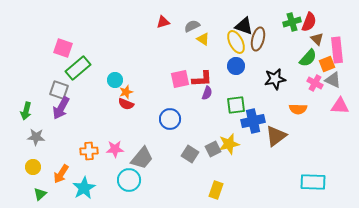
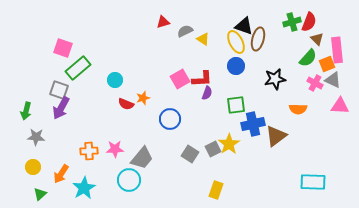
gray semicircle at (192, 26): moved 7 px left, 5 px down
pink square at (180, 79): rotated 18 degrees counterclockwise
orange star at (126, 92): moved 17 px right, 6 px down
blue cross at (253, 121): moved 3 px down
yellow star at (229, 144): rotated 20 degrees counterclockwise
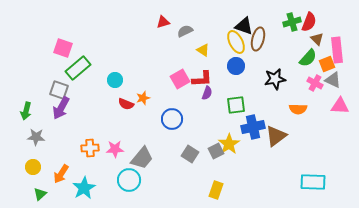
yellow triangle at (203, 39): moved 11 px down
blue circle at (170, 119): moved 2 px right
blue cross at (253, 124): moved 3 px down
gray square at (213, 149): moved 3 px right, 2 px down
orange cross at (89, 151): moved 1 px right, 3 px up
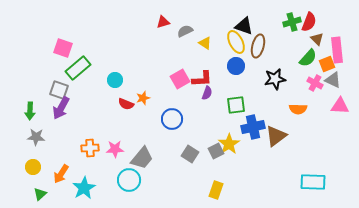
brown ellipse at (258, 39): moved 7 px down
yellow triangle at (203, 50): moved 2 px right, 7 px up
green arrow at (26, 111): moved 4 px right; rotated 12 degrees counterclockwise
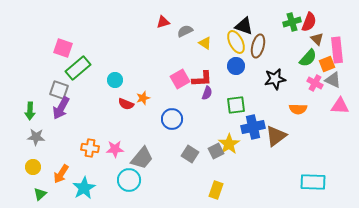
orange cross at (90, 148): rotated 12 degrees clockwise
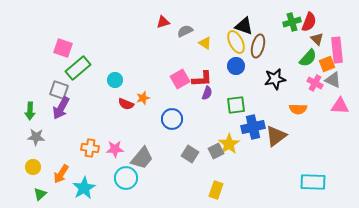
cyan circle at (129, 180): moved 3 px left, 2 px up
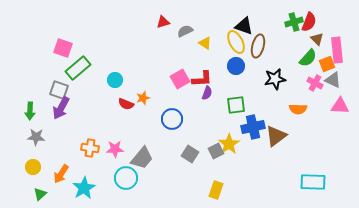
green cross at (292, 22): moved 2 px right
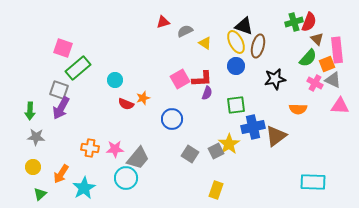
gray trapezoid at (142, 158): moved 4 px left
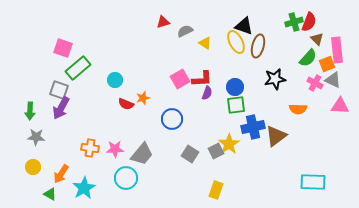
blue circle at (236, 66): moved 1 px left, 21 px down
gray trapezoid at (138, 158): moved 4 px right, 4 px up
green triangle at (40, 194): moved 10 px right; rotated 48 degrees counterclockwise
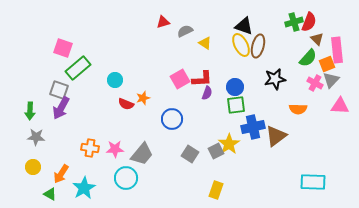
yellow ellipse at (236, 42): moved 5 px right, 3 px down
gray triangle at (333, 80): moved 2 px left; rotated 48 degrees clockwise
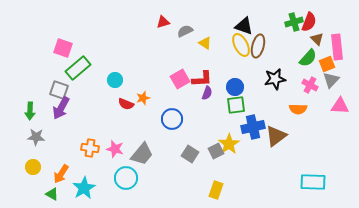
pink rectangle at (337, 50): moved 3 px up
pink cross at (315, 83): moved 5 px left, 2 px down
pink star at (115, 149): rotated 18 degrees clockwise
green triangle at (50, 194): moved 2 px right
